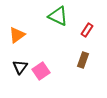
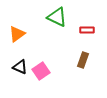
green triangle: moved 1 px left, 1 px down
red rectangle: rotated 56 degrees clockwise
orange triangle: moved 1 px up
black triangle: rotated 42 degrees counterclockwise
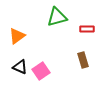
green triangle: rotated 40 degrees counterclockwise
red rectangle: moved 1 px up
orange triangle: moved 2 px down
brown rectangle: rotated 35 degrees counterclockwise
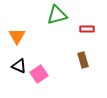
green triangle: moved 2 px up
orange triangle: rotated 24 degrees counterclockwise
black triangle: moved 1 px left, 1 px up
pink square: moved 2 px left, 3 px down
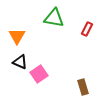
green triangle: moved 3 px left, 3 px down; rotated 25 degrees clockwise
red rectangle: rotated 64 degrees counterclockwise
brown rectangle: moved 27 px down
black triangle: moved 1 px right, 4 px up
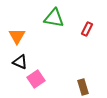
pink square: moved 3 px left, 5 px down
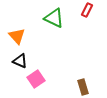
green triangle: rotated 15 degrees clockwise
red rectangle: moved 19 px up
orange triangle: rotated 12 degrees counterclockwise
black triangle: moved 1 px up
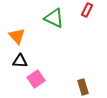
black triangle: rotated 21 degrees counterclockwise
